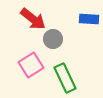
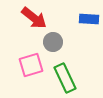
red arrow: moved 1 px right, 1 px up
gray circle: moved 3 px down
pink square: rotated 15 degrees clockwise
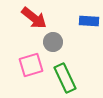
blue rectangle: moved 2 px down
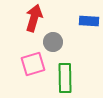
red arrow: rotated 112 degrees counterclockwise
pink square: moved 2 px right, 1 px up
green rectangle: rotated 24 degrees clockwise
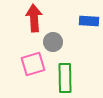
red arrow: rotated 20 degrees counterclockwise
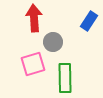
blue rectangle: rotated 60 degrees counterclockwise
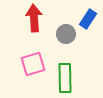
blue rectangle: moved 1 px left, 2 px up
gray circle: moved 13 px right, 8 px up
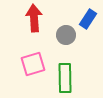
gray circle: moved 1 px down
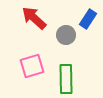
red arrow: rotated 44 degrees counterclockwise
pink square: moved 1 px left, 2 px down
green rectangle: moved 1 px right, 1 px down
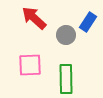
blue rectangle: moved 3 px down
pink square: moved 2 px left, 1 px up; rotated 15 degrees clockwise
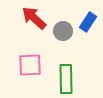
gray circle: moved 3 px left, 4 px up
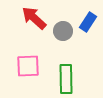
pink square: moved 2 px left, 1 px down
